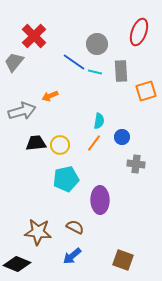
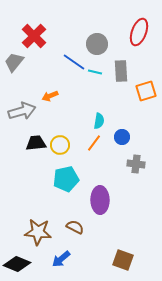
blue arrow: moved 11 px left, 3 px down
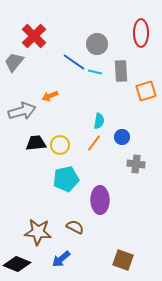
red ellipse: moved 2 px right, 1 px down; rotated 20 degrees counterclockwise
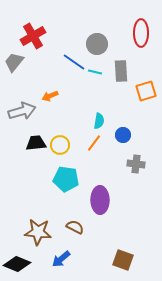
red cross: moved 1 px left; rotated 15 degrees clockwise
blue circle: moved 1 px right, 2 px up
cyan pentagon: rotated 20 degrees clockwise
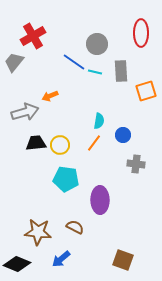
gray arrow: moved 3 px right, 1 px down
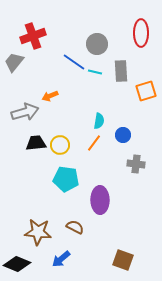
red cross: rotated 10 degrees clockwise
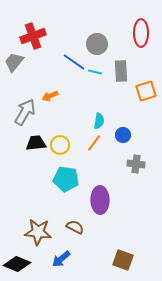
gray arrow: rotated 44 degrees counterclockwise
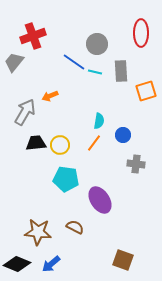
purple ellipse: rotated 32 degrees counterclockwise
blue arrow: moved 10 px left, 5 px down
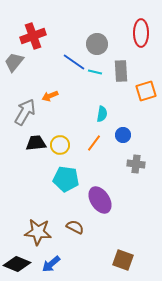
cyan semicircle: moved 3 px right, 7 px up
